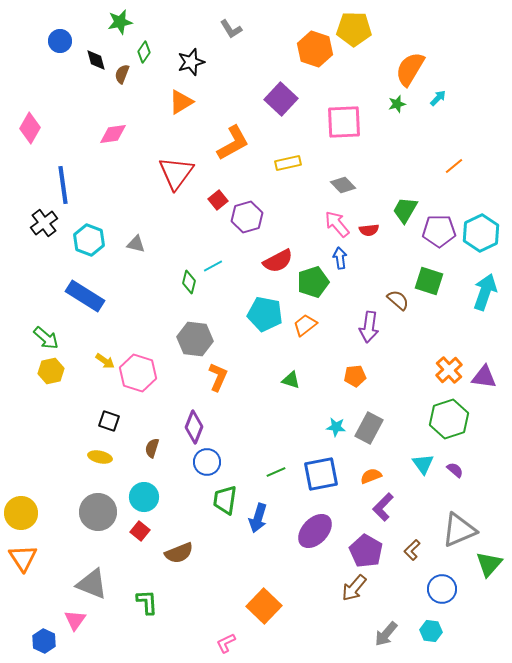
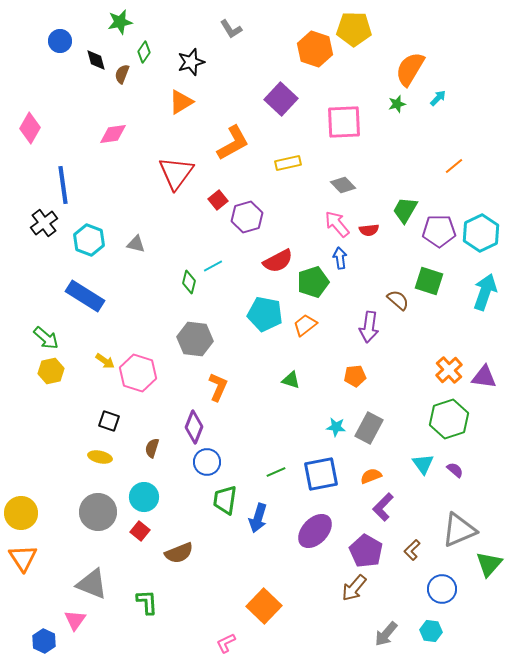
orange L-shape at (218, 377): moved 10 px down
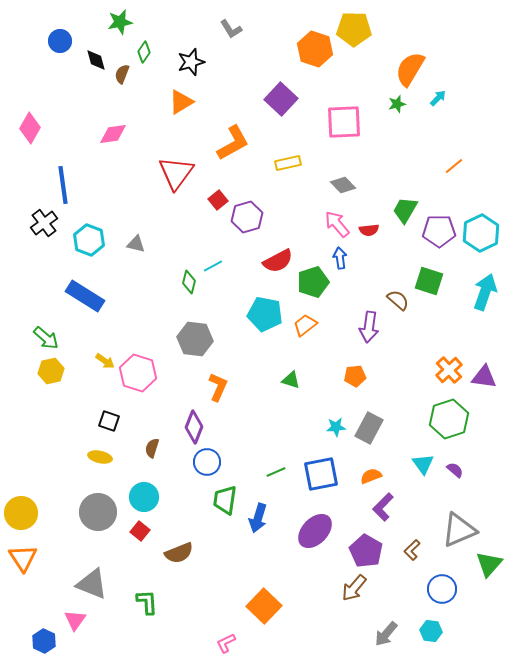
cyan star at (336, 427): rotated 12 degrees counterclockwise
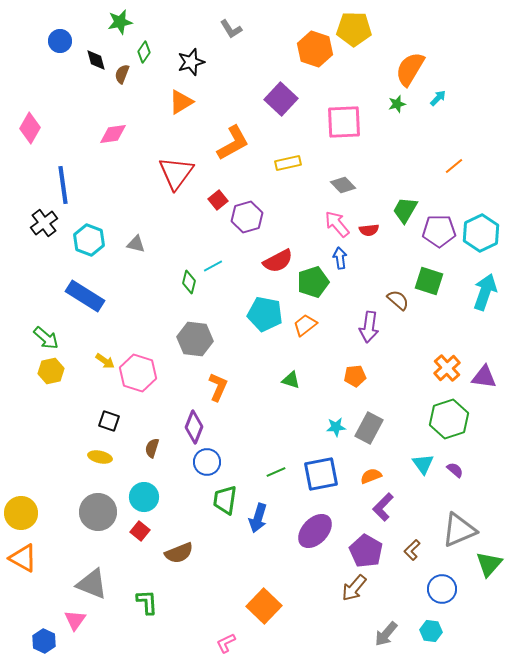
orange cross at (449, 370): moved 2 px left, 2 px up
orange triangle at (23, 558): rotated 28 degrees counterclockwise
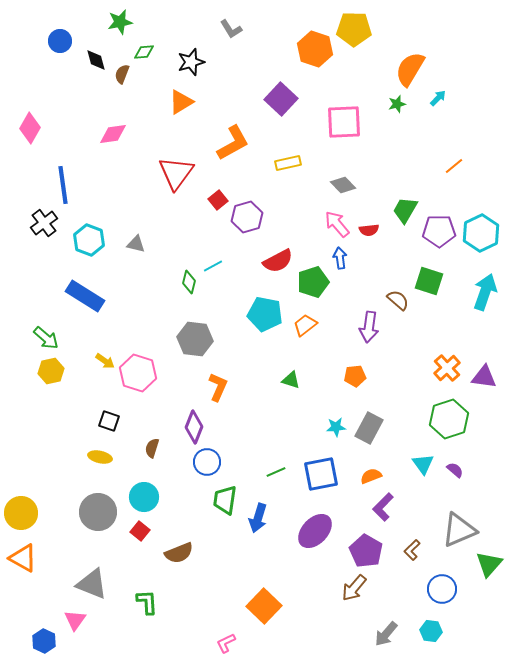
green diamond at (144, 52): rotated 50 degrees clockwise
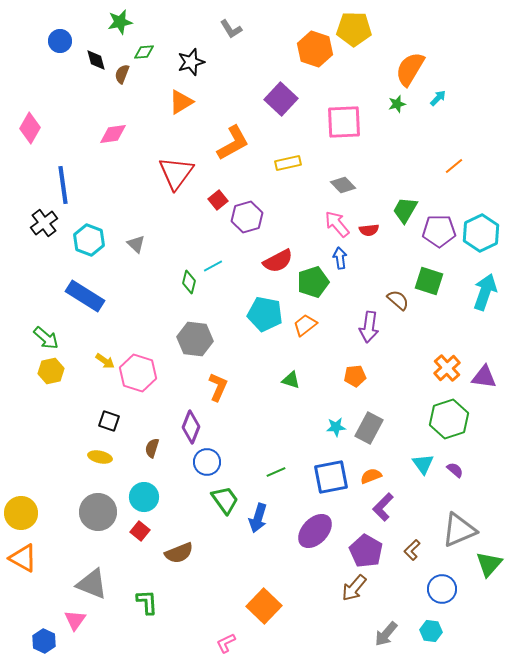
gray triangle at (136, 244): rotated 30 degrees clockwise
purple diamond at (194, 427): moved 3 px left
blue square at (321, 474): moved 10 px right, 3 px down
green trapezoid at (225, 500): rotated 136 degrees clockwise
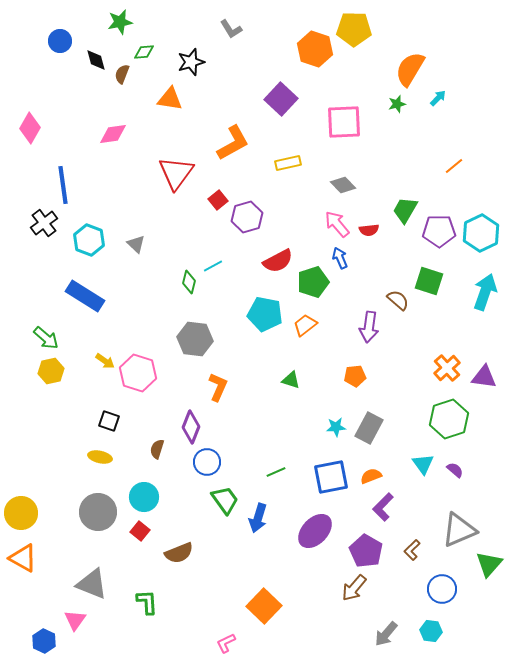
orange triangle at (181, 102): moved 11 px left, 3 px up; rotated 40 degrees clockwise
blue arrow at (340, 258): rotated 15 degrees counterclockwise
brown semicircle at (152, 448): moved 5 px right, 1 px down
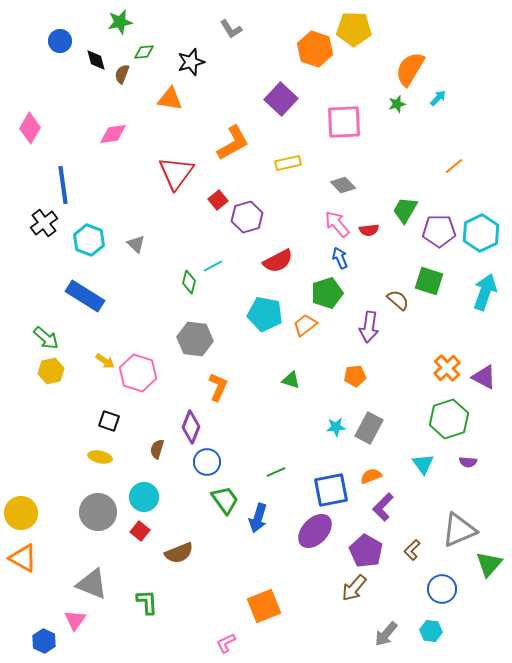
green pentagon at (313, 282): moved 14 px right, 11 px down
purple triangle at (484, 377): rotated 20 degrees clockwise
purple semicircle at (455, 470): moved 13 px right, 8 px up; rotated 144 degrees clockwise
blue square at (331, 477): moved 13 px down
orange square at (264, 606): rotated 24 degrees clockwise
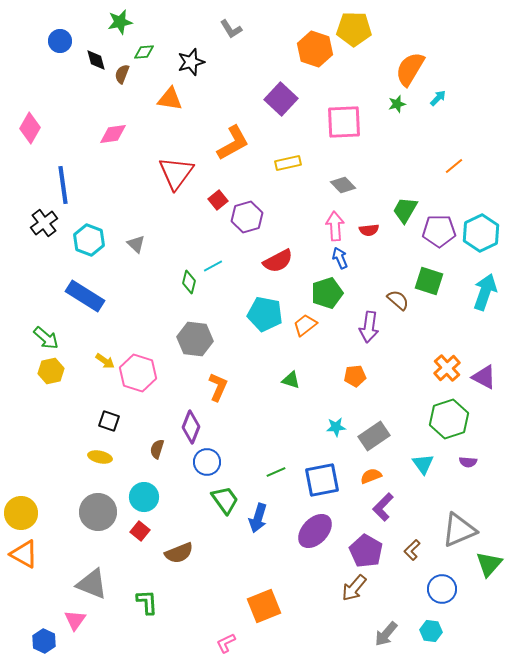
pink arrow at (337, 224): moved 2 px left, 2 px down; rotated 36 degrees clockwise
gray rectangle at (369, 428): moved 5 px right, 8 px down; rotated 28 degrees clockwise
blue square at (331, 490): moved 9 px left, 10 px up
orange triangle at (23, 558): moved 1 px right, 4 px up
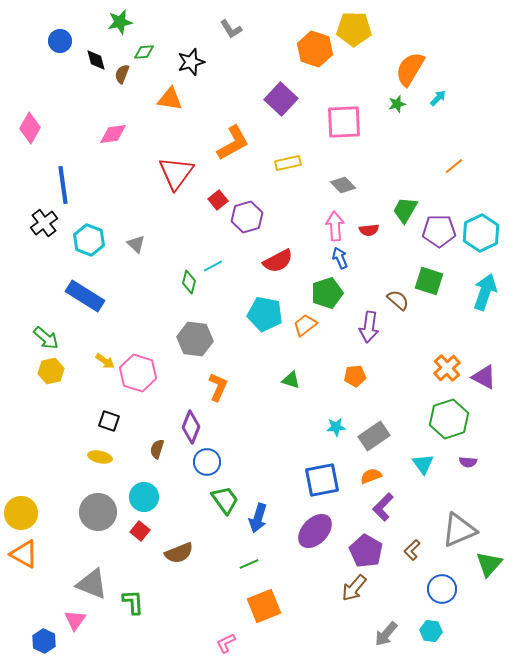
green line at (276, 472): moved 27 px left, 92 px down
green L-shape at (147, 602): moved 14 px left
